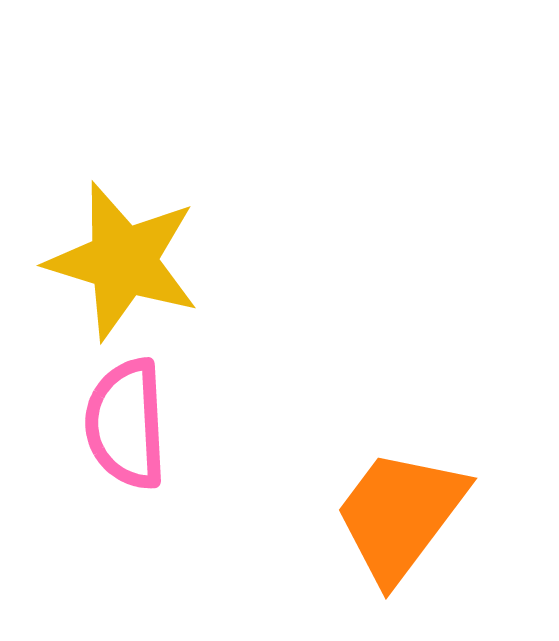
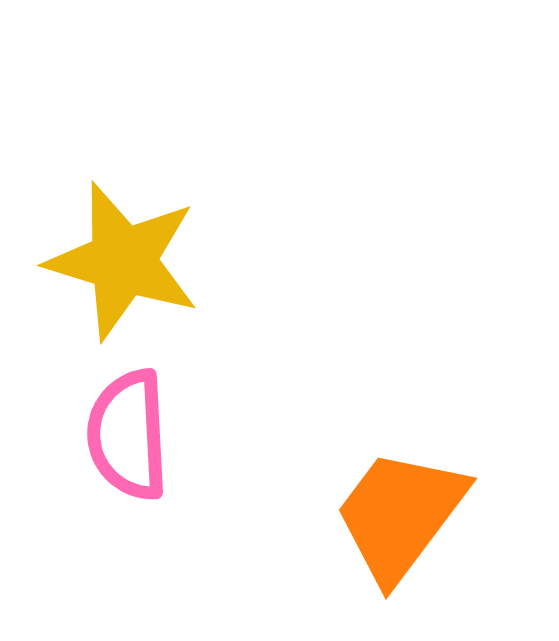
pink semicircle: moved 2 px right, 11 px down
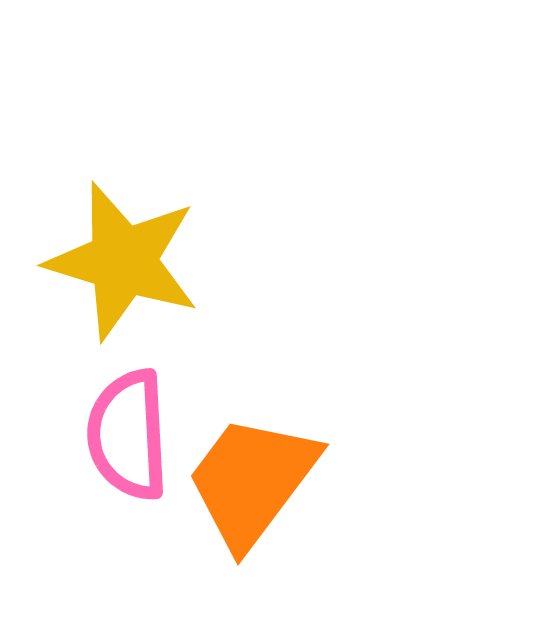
orange trapezoid: moved 148 px left, 34 px up
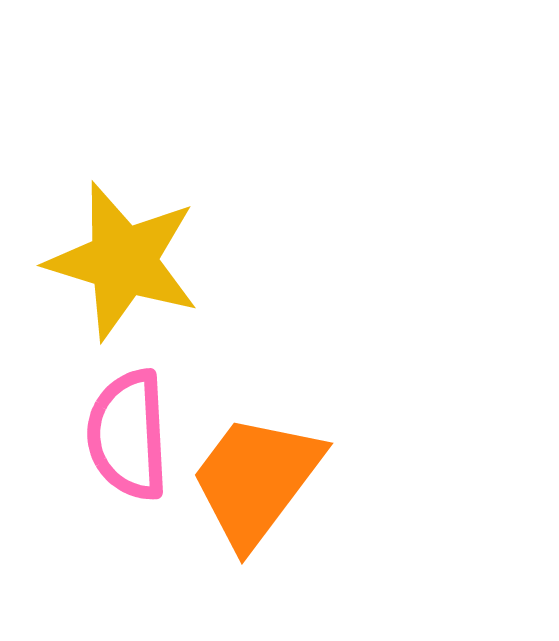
orange trapezoid: moved 4 px right, 1 px up
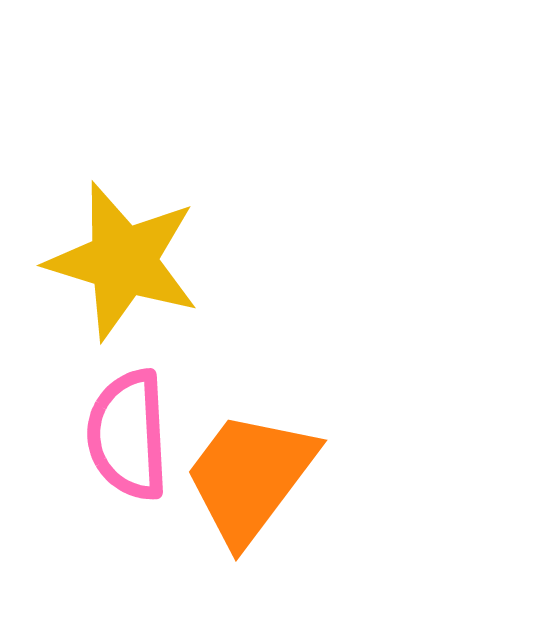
orange trapezoid: moved 6 px left, 3 px up
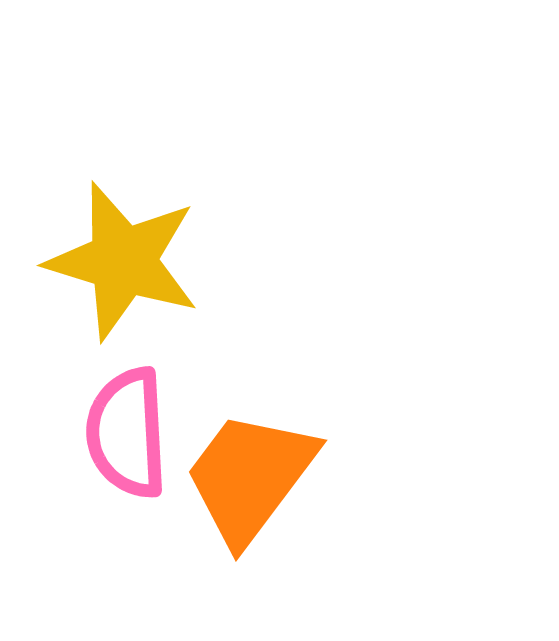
pink semicircle: moved 1 px left, 2 px up
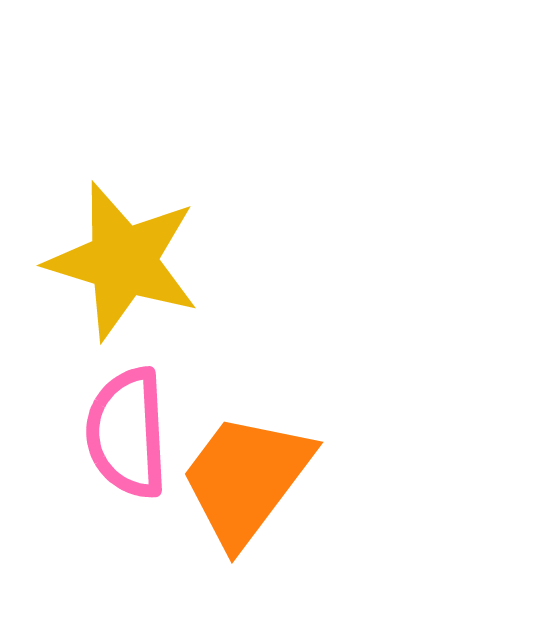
orange trapezoid: moved 4 px left, 2 px down
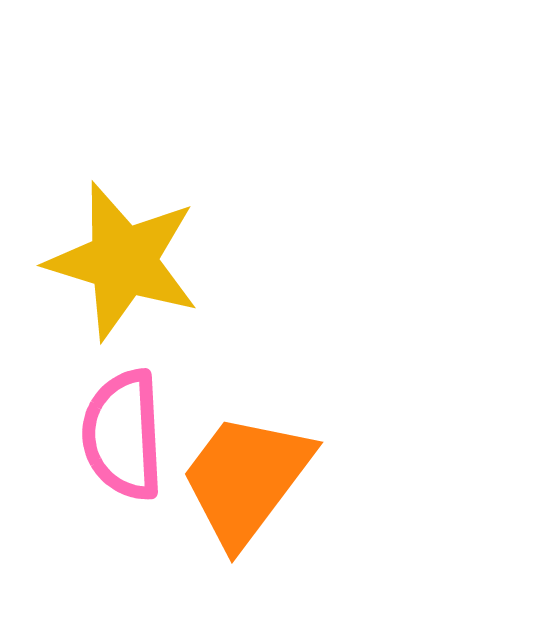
pink semicircle: moved 4 px left, 2 px down
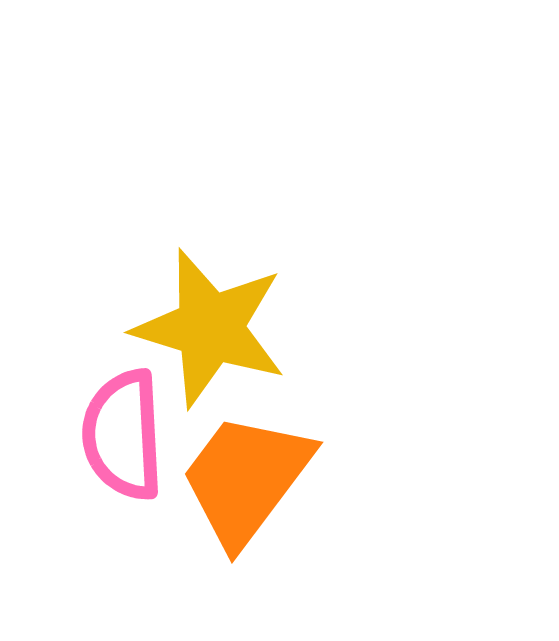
yellow star: moved 87 px right, 67 px down
